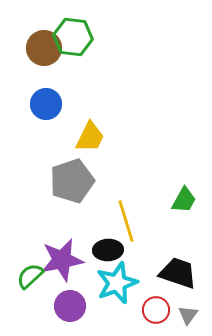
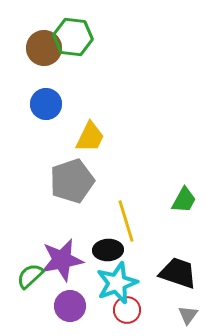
red circle: moved 29 px left
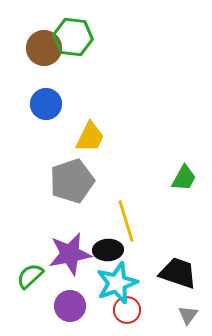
green trapezoid: moved 22 px up
purple star: moved 8 px right, 6 px up
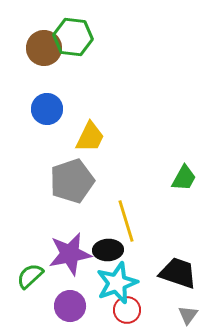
blue circle: moved 1 px right, 5 px down
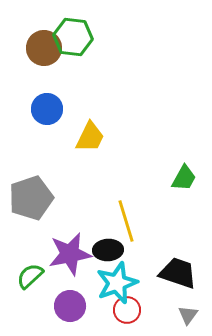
gray pentagon: moved 41 px left, 17 px down
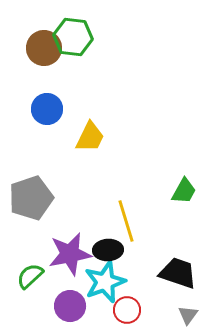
green trapezoid: moved 13 px down
cyan star: moved 12 px left, 1 px up
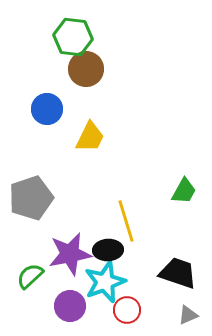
brown circle: moved 42 px right, 21 px down
gray triangle: rotated 30 degrees clockwise
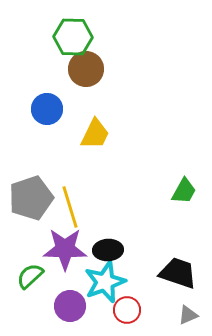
green hexagon: rotated 6 degrees counterclockwise
yellow trapezoid: moved 5 px right, 3 px up
yellow line: moved 56 px left, 14 px up
purple star: moved 5 px left, 5 px up; rotated 12 degrees clockwise
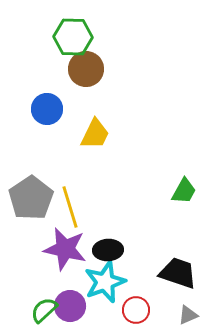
gray pentagon: rotated 15 degrees counterclockwise
purple star: rotated 12 degrees clockwise
green semicircle: moved 14 px right, 34 px down
red circle: moved 9 px right
